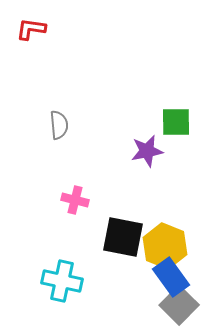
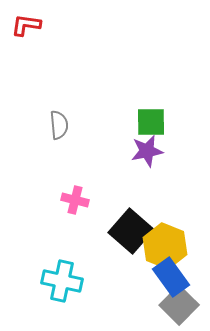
red L-shape: moved 5 px left, 4 px up
green square: moved 25 px left
black square: moved 8 px right, 6 px up; rotated 30 degrees clockwise
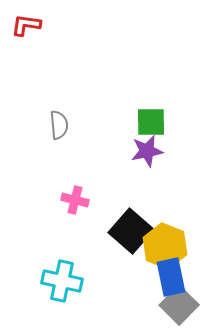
blue rectangle: rotated 24 degrees clockwise
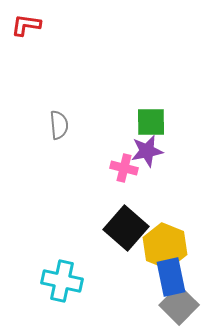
pink cross: moved 49 px right, 32 px up
black square: moved 5 px left, 3 px up
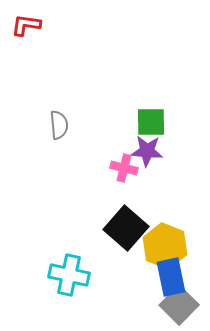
purple star: rotated 16 degrees clockwise
cyan cross: moved 7 px right, 6 px up
